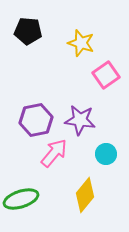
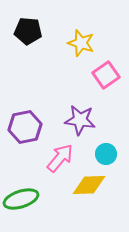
purple hexagon: moved 11 px left, 7 px down
pink arrow: moved 6 px right, 5 px down
yellow diamond: moved 4 px right, 10 px up; rotated 48 degrees clockwise
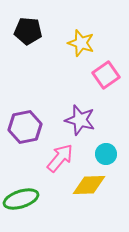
purple star: rotated 8 degrees clockwise
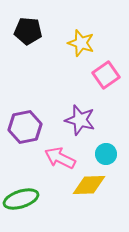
pink arrow: rotated 104 degrees counterclockwise
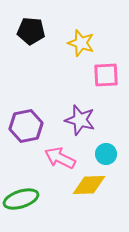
black pentagon: moved 3 px right
pink square: rotated 32 degrees clockwise
purple hexagon: moved 1 px right, 1 px up
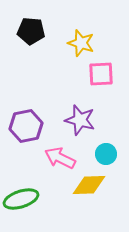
pink square: moved 5 px left, 1 px up
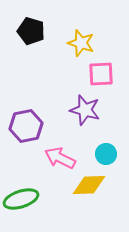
black pentagon: rotated 12 degrees clockwise
purple star: moved 5 px right, 10 px up
